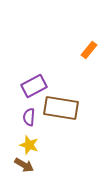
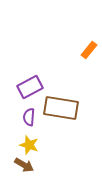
purple rectangle: moved 4 px left, 1 px down
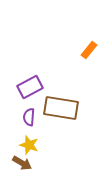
brown arrow: moved 2 px left, 2 px up
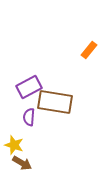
purple rectangle: moved 1 px left
brown rectangle: moved 6 px left, 6 px up
yellow star: moved 15 px left
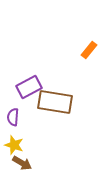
purple semicircle: moved 16 px left
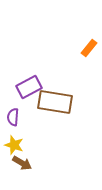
orange rectangle: moved 2 px up
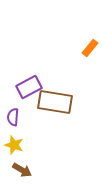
orange rectangle: moved 1 px right
brown arrow: moved 7 px down
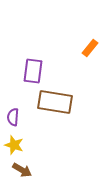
purple rectangle: moved 4 px right, 16 px up; rotated 55 degrees counterclockwise
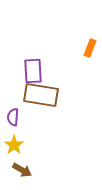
orange rectangle: rotated 18 degrees counterclockwise
purple rectangle: rotated 10 degrees counterclockwise
brown rectangle: moved 14 px left, 7 px up
yellow star: rotated 18 degrees clockwise
